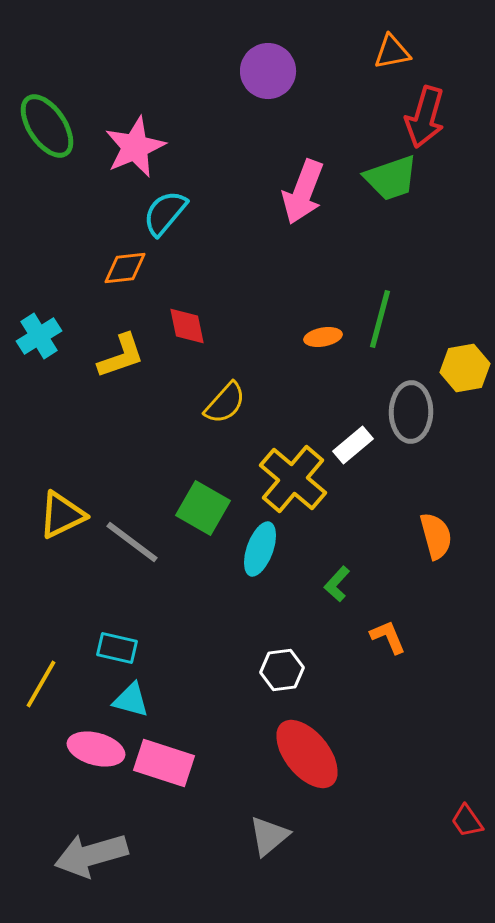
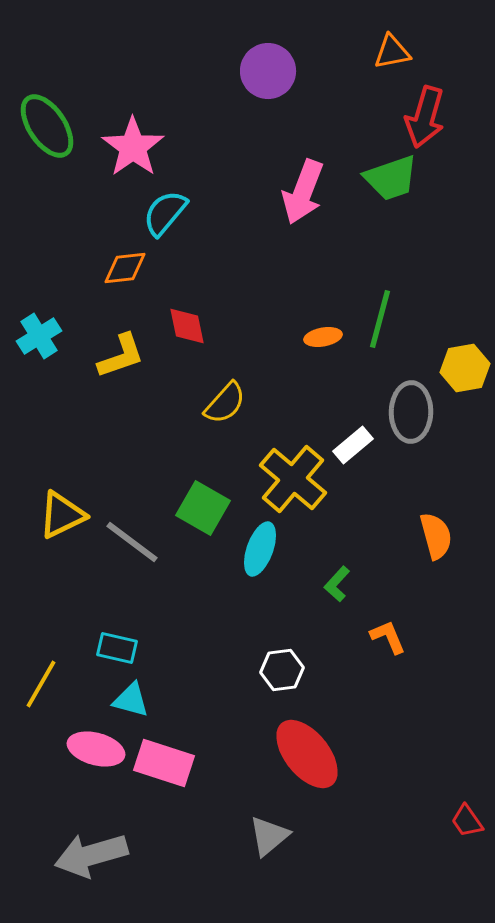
pink star: moved 2 px left; rotated 12 degrees counterclockwise
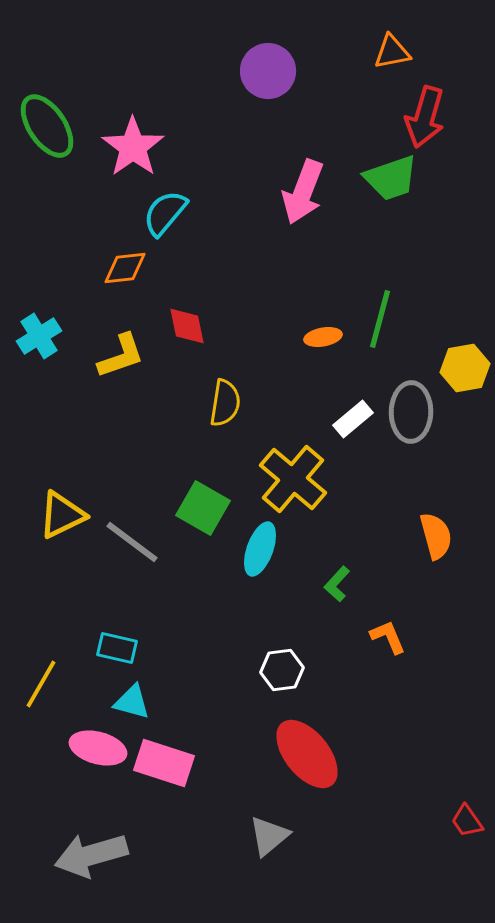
yellow semicircle: rotated 33 degrees counterclockwise
white rectangle: moved 26 px up
cyan triangle: moved 1 px right, 2 px down
pink ellipse: moved 2 px right, 1 px up
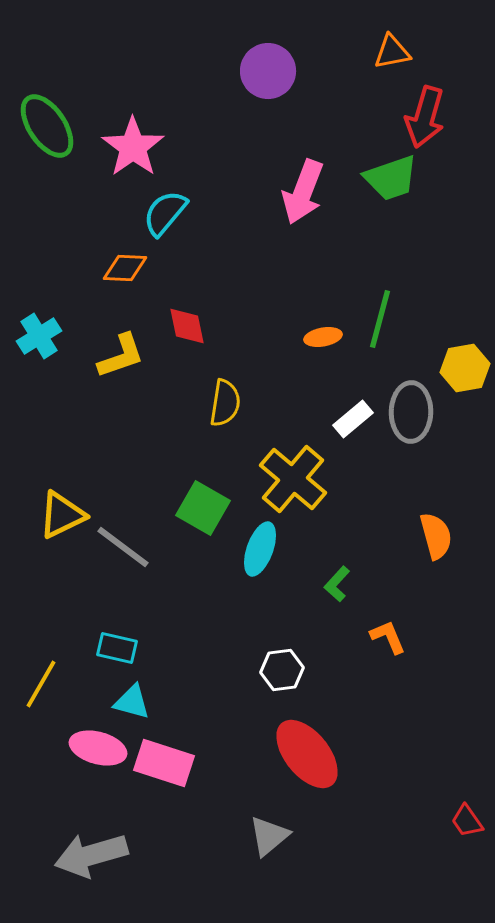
orange diamond: rotated 9 degrees clockwise
gray line: moved 9 px left, 5 px down
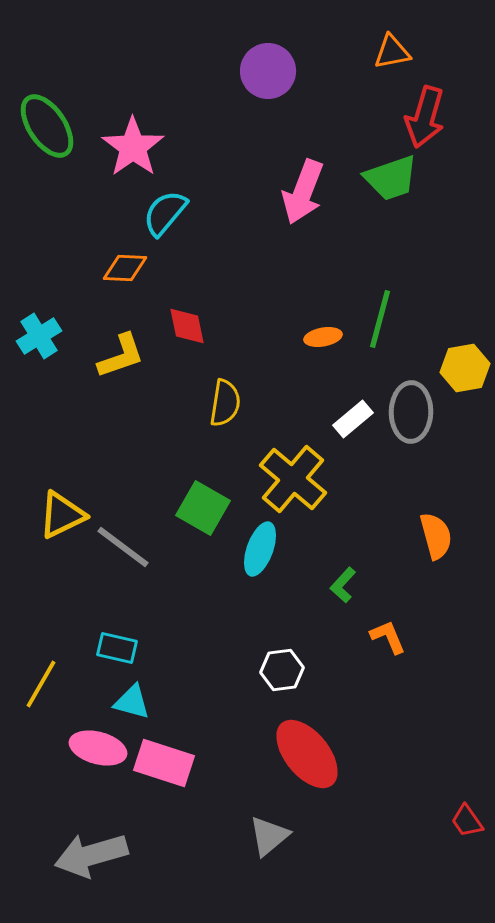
green L-shape: moved 6 px right, 1 px down
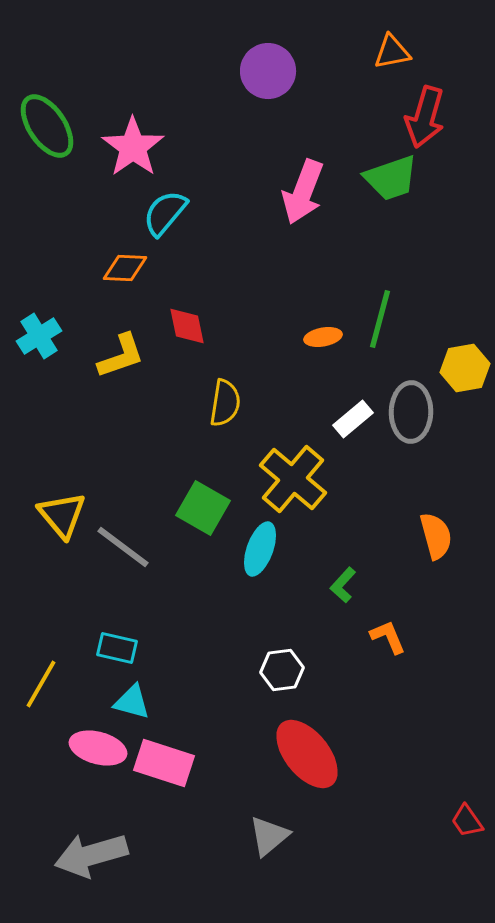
yellow triangle: rotated 44 degrees counterclockwise
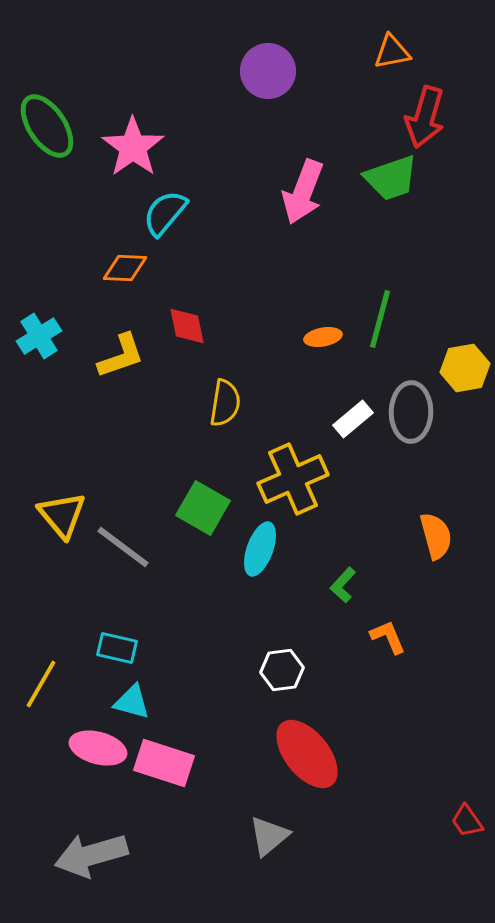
yellow cross: rotated 26 degrees clockwise
